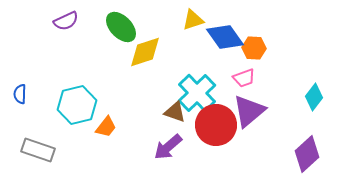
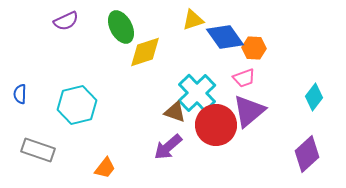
green ellipse: rotated 16 degrees clockwise
orange trapezoid: moved 1 px left, 41 px down
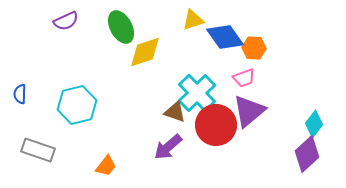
cyan diamond: moved 27 px down
orange trapezoid: moved 1 px right, 2 px up
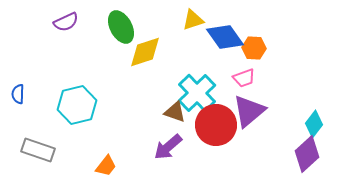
purple semicircle: moved 1 px down
blue semicircle: moved 2 px left
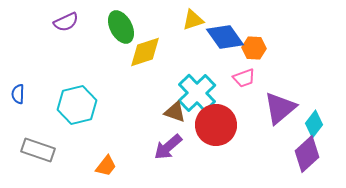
purple triangle: moved 31 px right, 3 px up
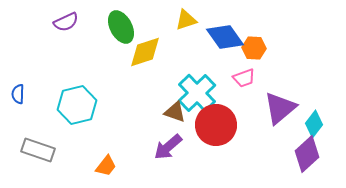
yellow triangle: moved 7 px left
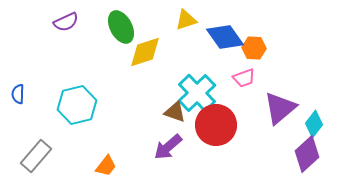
gray rectangle: moved 2 px left, 6 px down; rotated 68 degrees counterclockwise
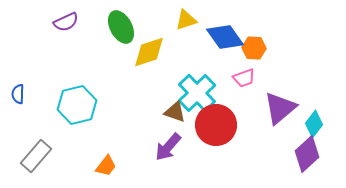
yellow diamond: moved 4 px right
purple arrow: rotated 8 degrees counterclockwise
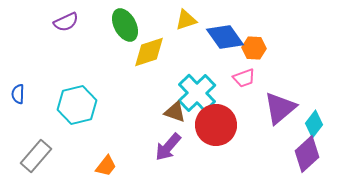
green ellipse: moved 4 px right, 2 px up
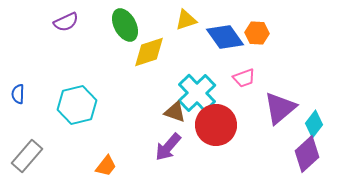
orange hexagon: moved 3 px right, 15 px up
gray rectangle: moved 9 px left
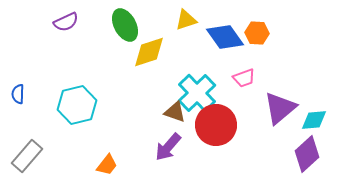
cyan diamond: moved 4 px up; rotated 48 degrees clockwise
orange trapezoid: moved 1 px right, 1 px up
